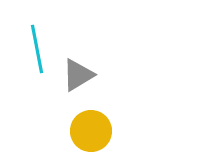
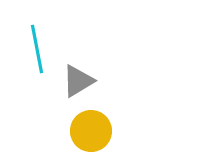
gray triangle: moved 6 px down
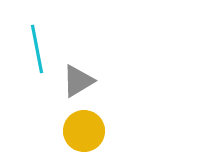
yellow circle: moved 7 px left
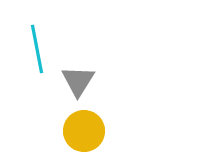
gray triangle: rotated 27 degrees counterclockwise
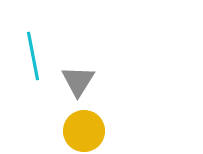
cyan line: moved 4 px left, 7 px down
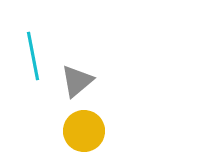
gray triangle: moved 1 px left; rotated 18 degrees clockwise
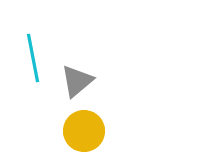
cyan line: moved 2 px down
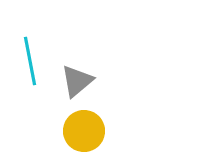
cyan line: moved 3 px left, 3 px down
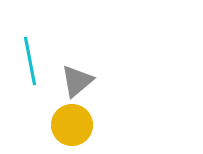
yellow circle: moved 12 px left, 6 px up
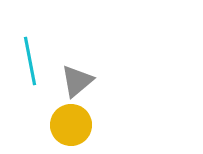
yellow circle: moved 1 px left
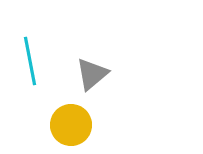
gray triangle: moved 15 px right, 7 px up
